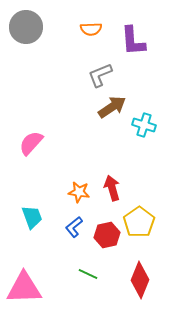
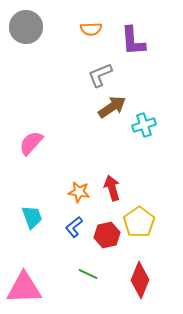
cyan cross: rotated 35 degrees counterclockwise
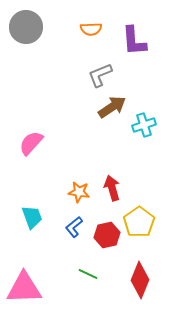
purple L-shape: moved 1 px right
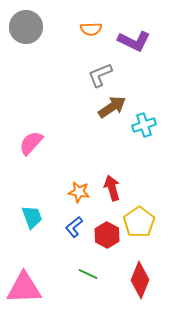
purple L-shape: rotated 60 degrees counterclockwise
red hexagon: rotated 20 degrees counterclockwise
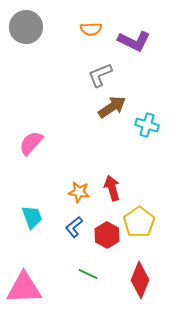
cyan cross: moved 3 px right; rotated 35 degrees clockwise
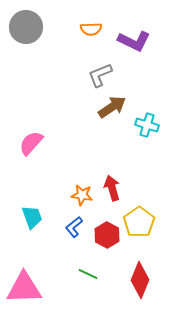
orange star: moved 3 px right, 3 px down
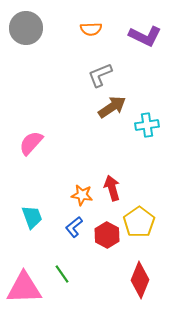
gray circle: moved 1 px down
purple L-shape: moved 11 px right, 5 px up
cyan cross: rotated 25 degrees counterclockwise
green line: moved 26 px left; rotated 30 degrees clockwise
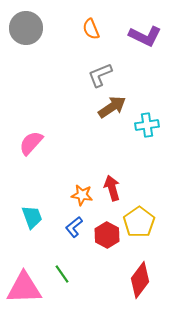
orange semicircle: rotated 70 degrees clockwise
red diamond: rotated 15 degrees clockwise
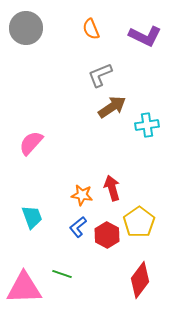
blue L-shape: moved 4 px right
green line: rotated 36 degrees counterclockwise
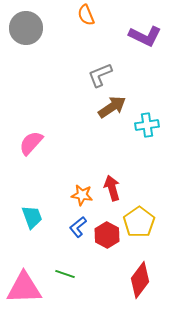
orange semicircle: moved 5 px left, 14 px up
green line: moved 3 px right
